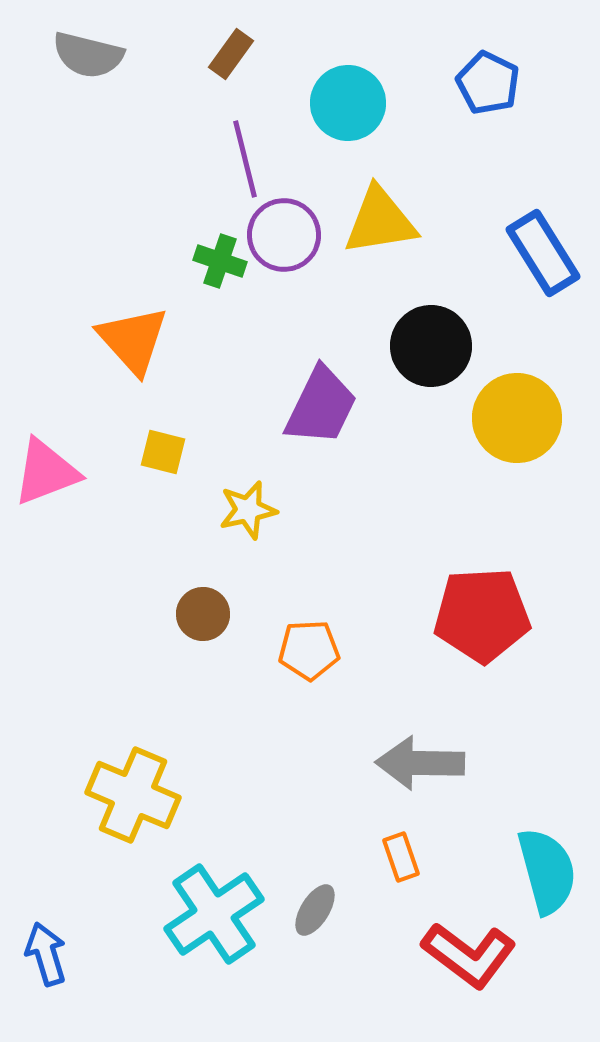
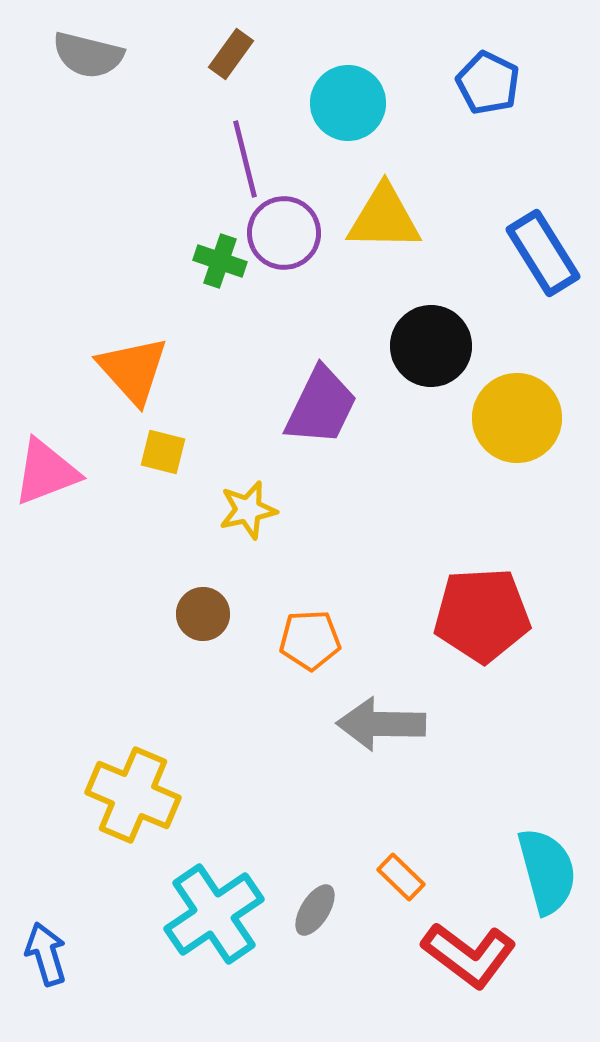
yellow triangle: moved 4 px right, 3 px up; rotated 10 degrees clockwise
purple circle: moved 2 px up
orange triangle: moved 30 px down
orange pentagon: moved 1 px right, 10 px up
gray arrow: moved 39 px left, 39 px up
orange rectangle: moved 20 px down; rotated 27 degrees counterclockwise
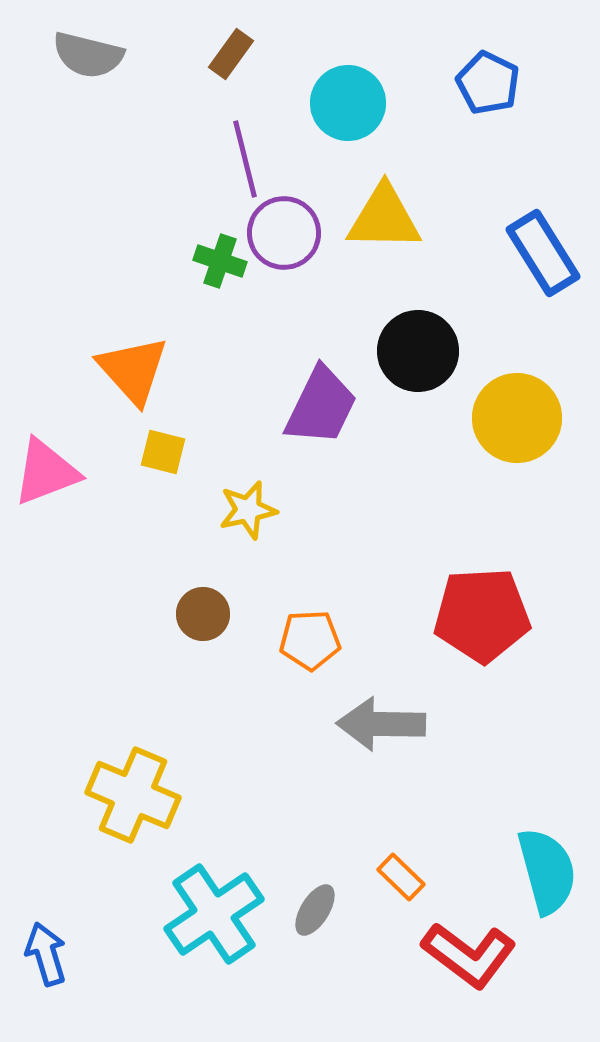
black circle: moved 13 px left, 5 px down
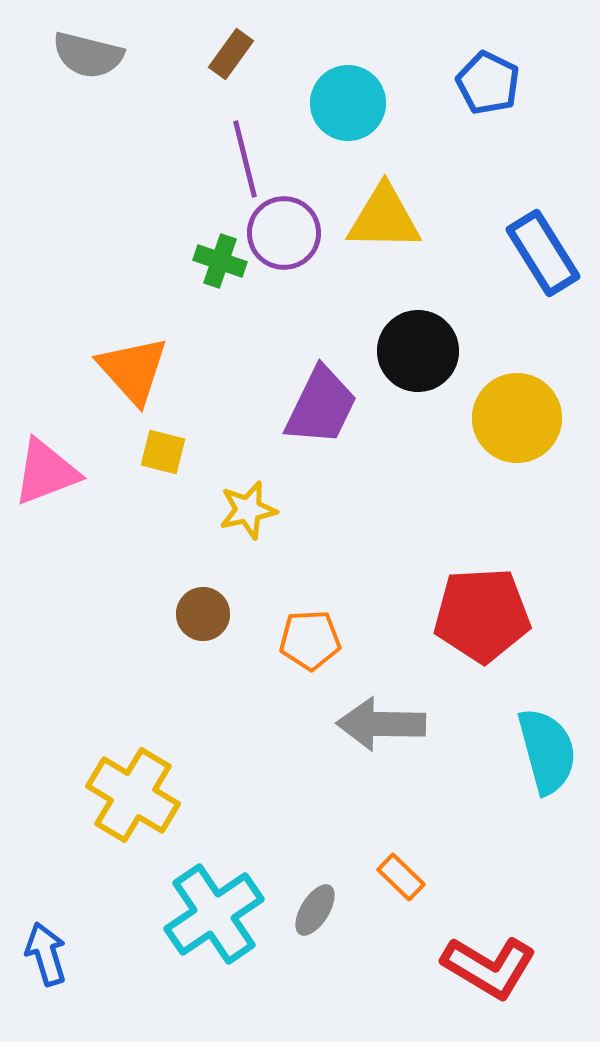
yellow cross: rotated 8 degrees clockwise
cyan semicircle: moved 120 px up
red L-shape: moved 20 px right, 12 px down; rotated 6 degrees counterclockwise
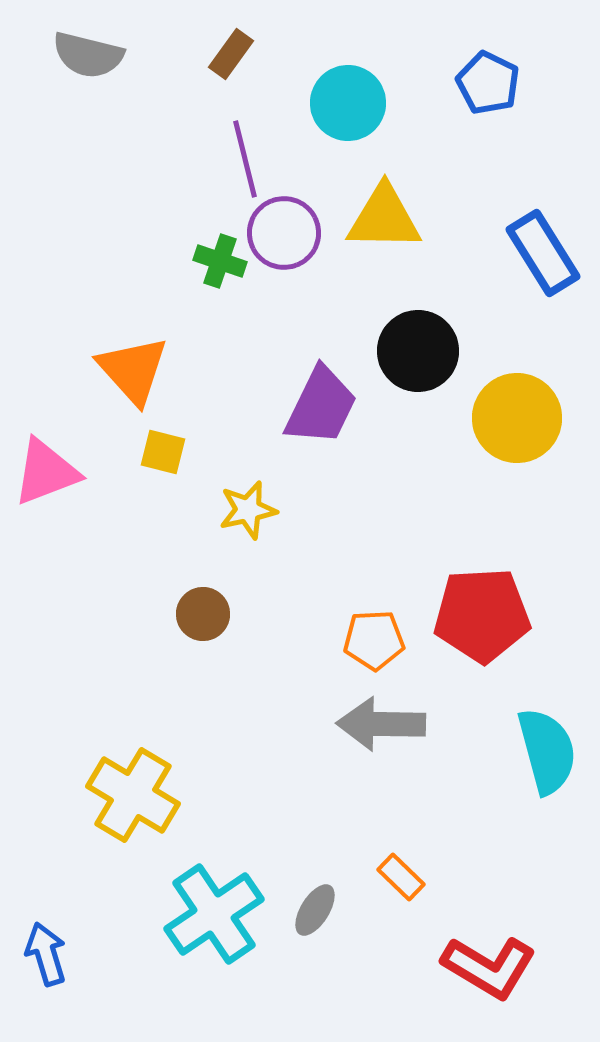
orange pentagon: moved 64 px right
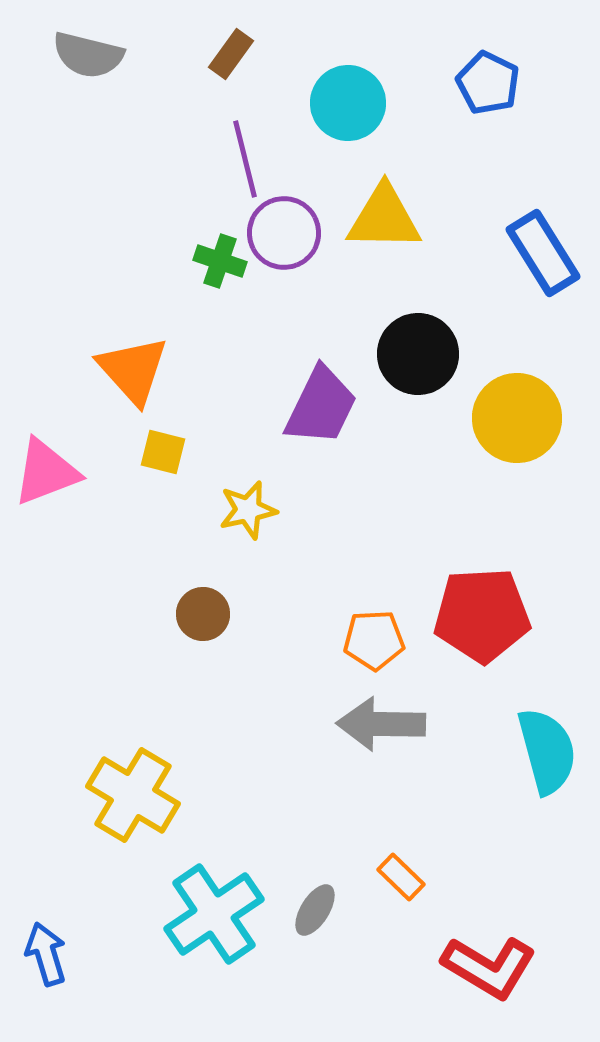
black circle: moved 3 px down
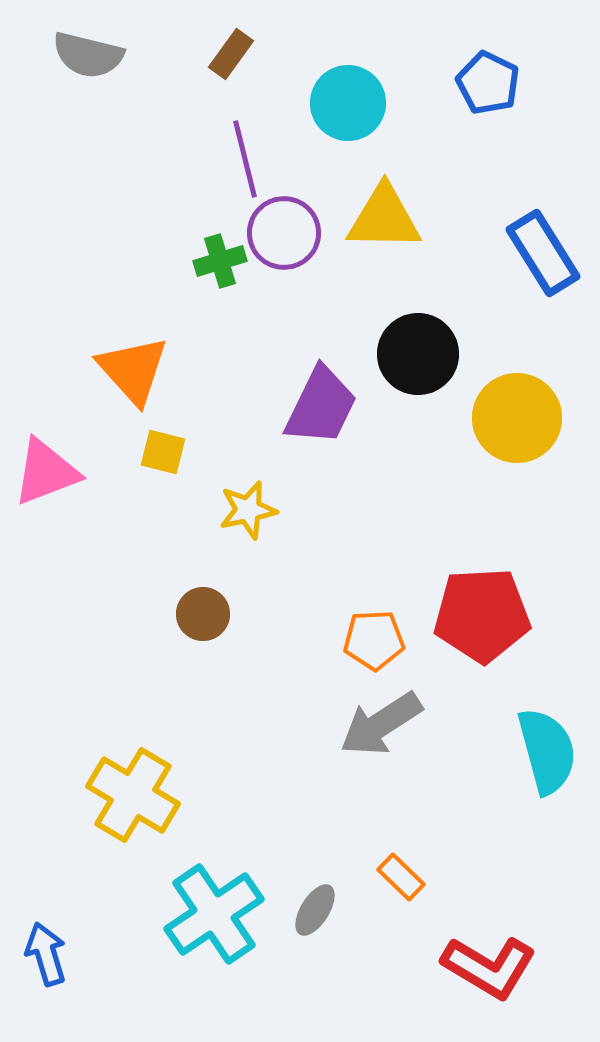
green cross: rotated 36 degrees counterclockwise
gray arrow: rotated 34 degrees counterclockwise
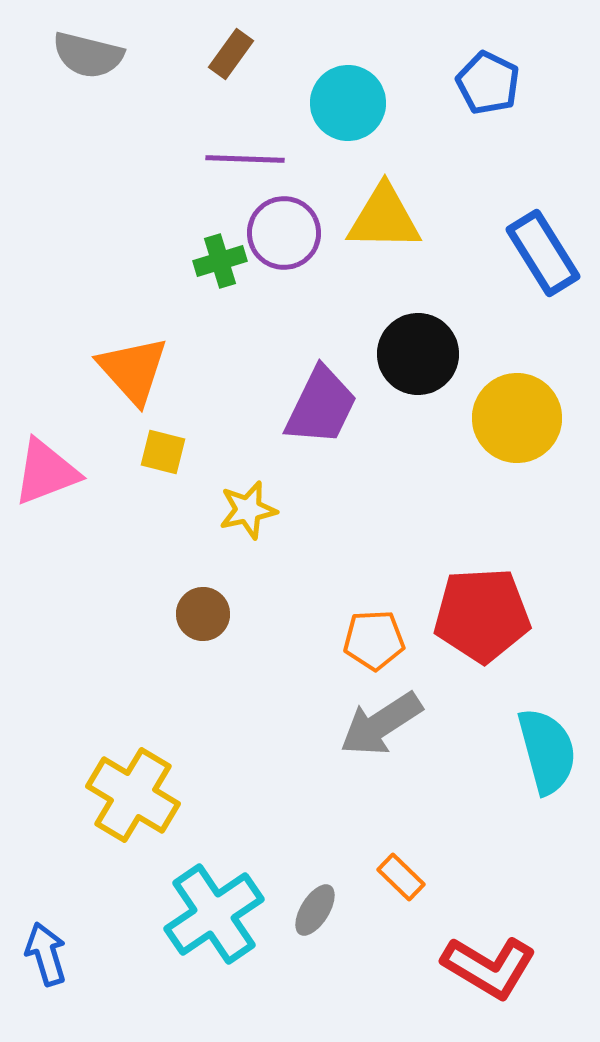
purple line: rotated 74 degrees counterclockwise
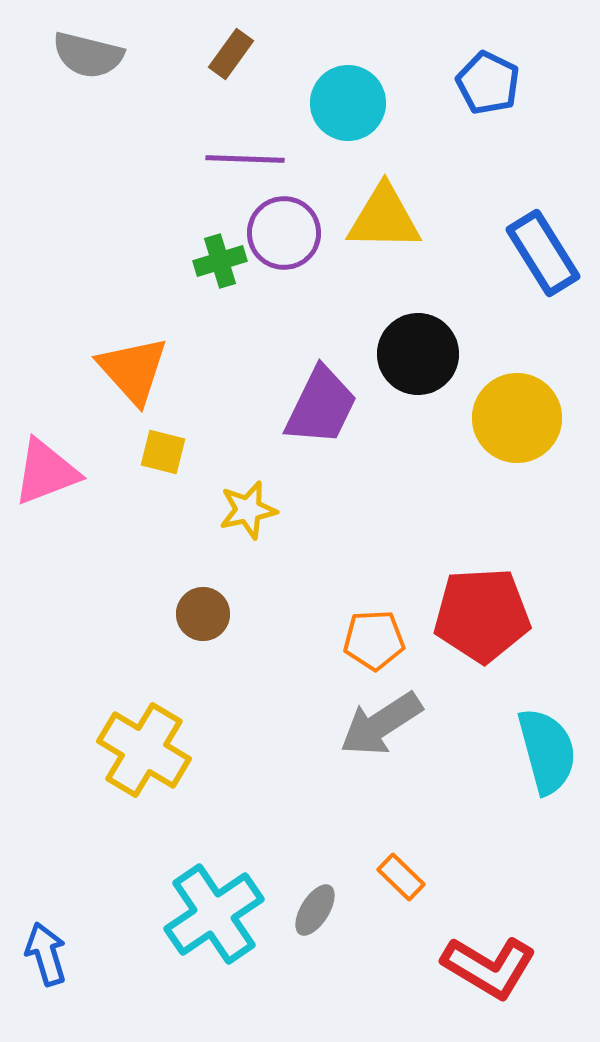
yellow cross: moved 11 px right, 45 px up
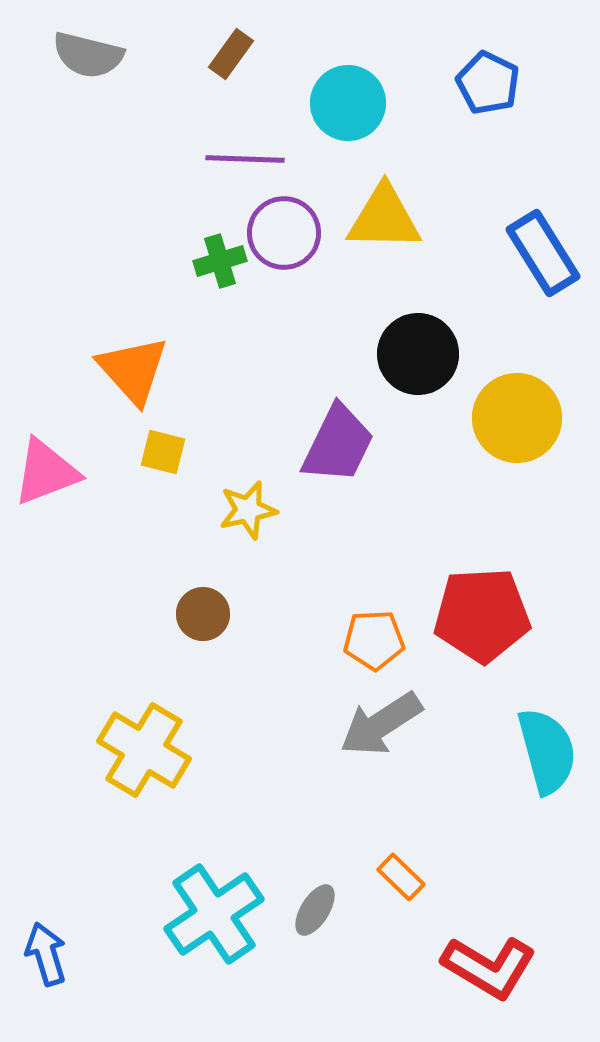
purple trapezoid: moved 17 px right, 38 px down
